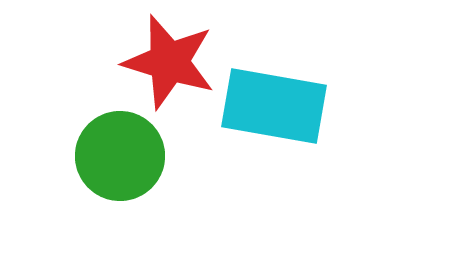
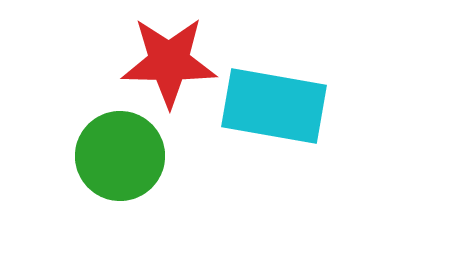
red star: rotated 16 degrees counterclockwise
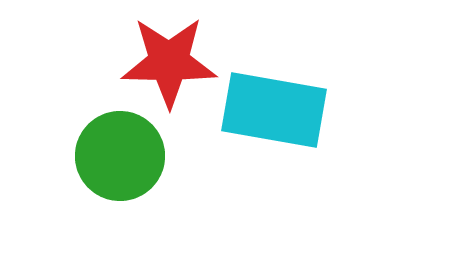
cyan rectangle: moved 4 px down
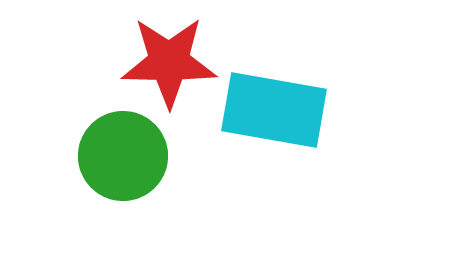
green circle: moved 3 px right
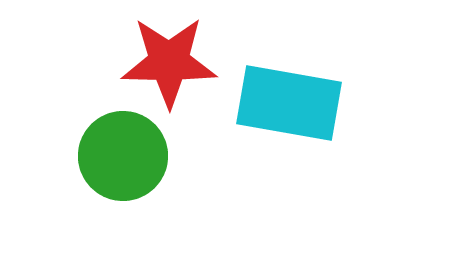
cyan rectangle: moved 15 px right, 7 px up
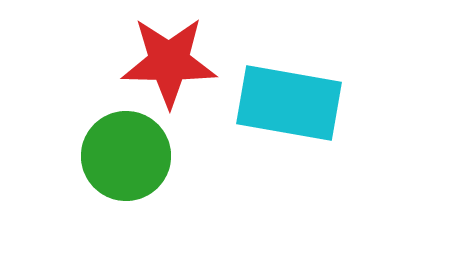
green circle: moved 3 px right
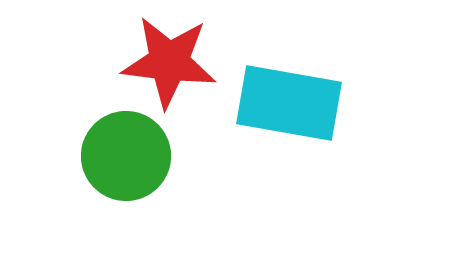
red star: rotated 6 degrees clockwise
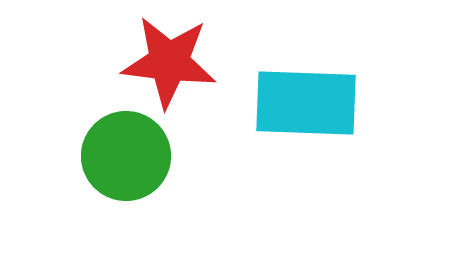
cyan rectangle: moved 17 px right; rotated 8 degrees counterclockwise
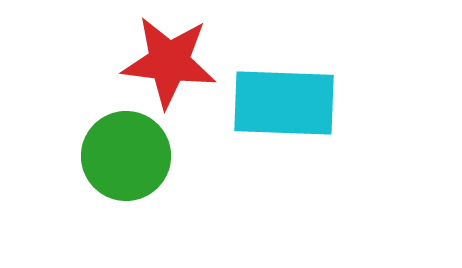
cyan rectangle: moved 22 px left
